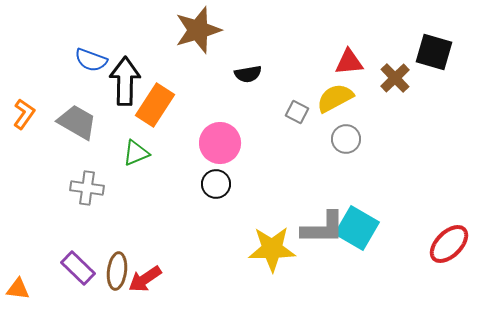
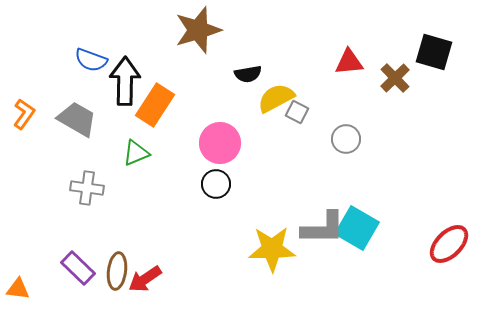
yellow semicircle: moved 59 px left
gray trapezoid: moved 3 px up
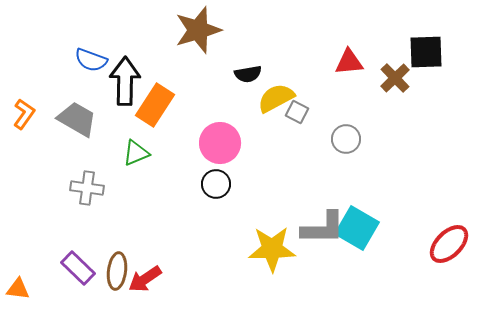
black square: moved 8 px left; rotated 18 degrees counterclockwise
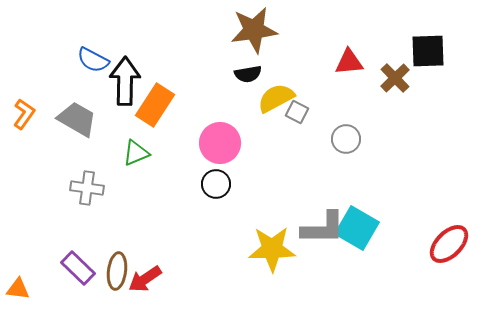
brown star: moved 56 px right; rotated 9 degrees clockwise
black square: moved 2 px right, 1 px up
blue semicircle: moved 2 px right; rotated 8 degrees clockwise
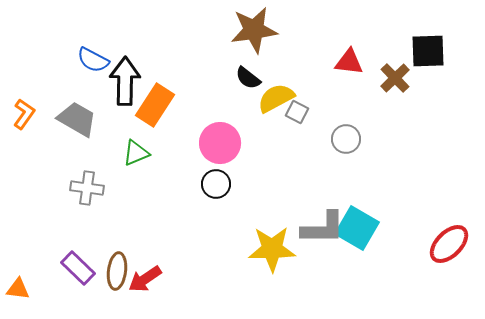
red triangle: rotated 12 degrees clockwise
black semicircle: moved 4 px down; rotated 48 degrees clockwise
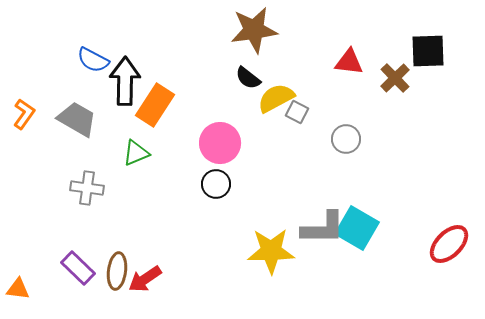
yellow star: moved 1 px left, 2 px down
